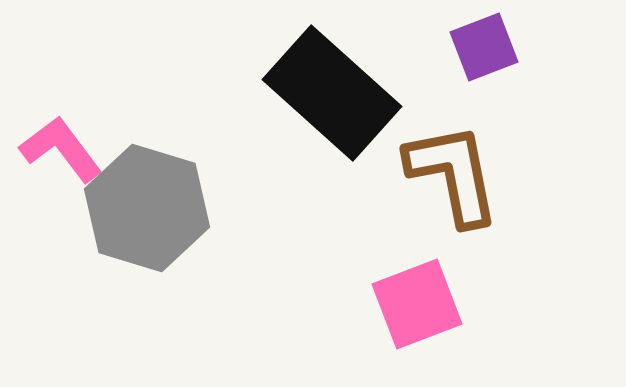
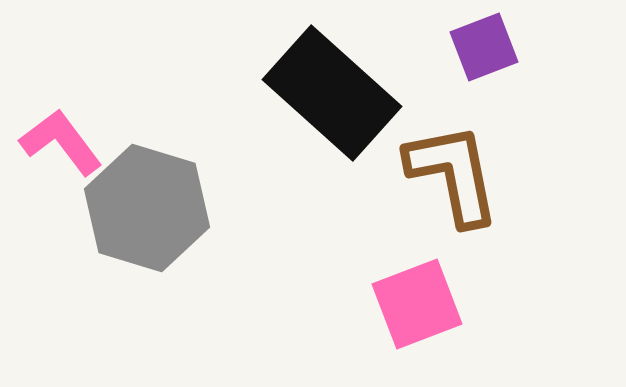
pink L-shape: moved 7 px up
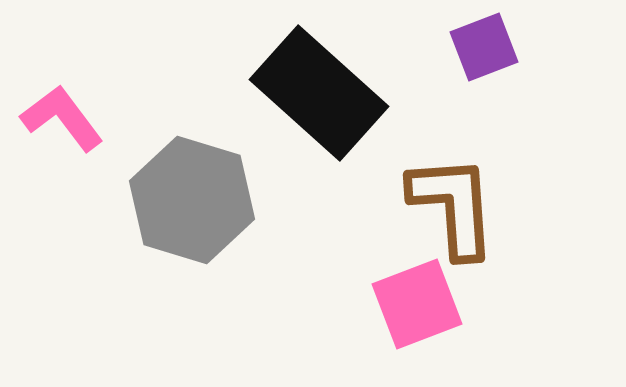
black rectangle: moved 13 px left
pink L-shape: moved 1 px right, 24 px up
brown L-shape: moved 32 px down; rotated 7 degrees clockwise
gray hexagon: moved 45 px right, 8 px up
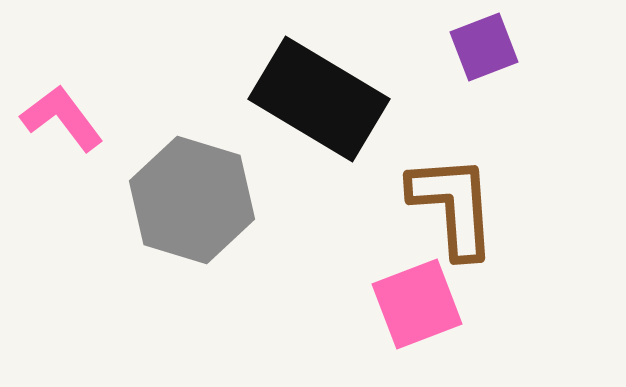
black rectangle: moved 6 px down; rotated 11 degrees counterclockwise
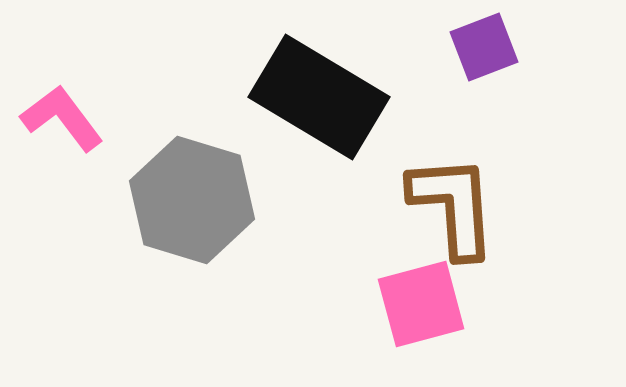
black rectangle: moved 2 px up
pink square: moved 4 px right; rotated 6 degrees clockwise
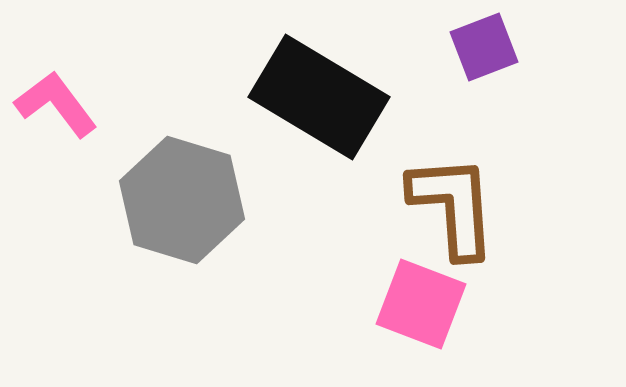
pink L-shape: moved 6 px left, 14 px up
gray hexagon: moved 10 px left
pink square: rotated 36 degrees clockwise
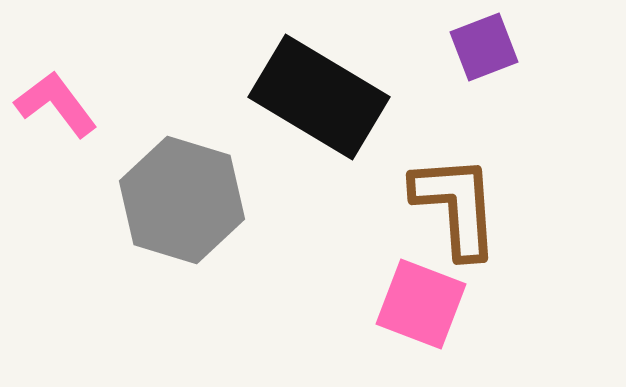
brown L-shape: moved 3 px right
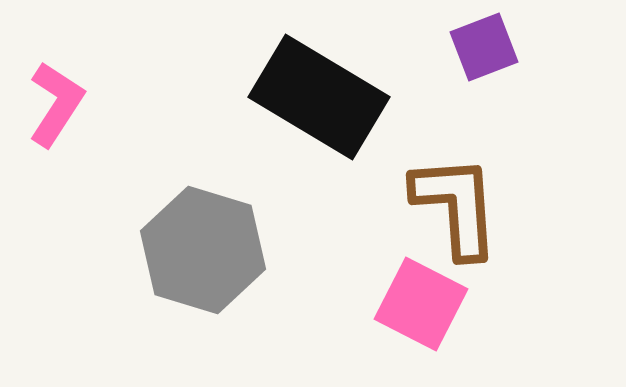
pink L-shape: rotated 70 degrees clockwise
gray hexagon: moved 21 px right, 50 px down
pink square: rotated 6 degrees clockwise
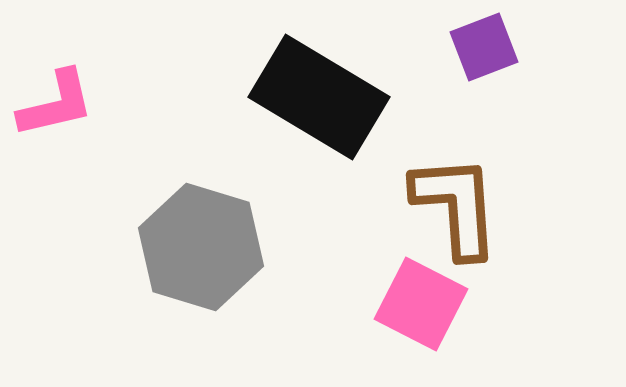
pink L-shape: rotated 44 degrees clockwise
gray hexagon: moved 2 px left, 3 px up
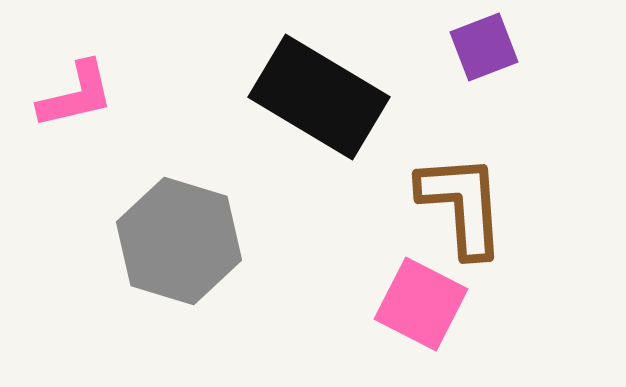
pink L-shape: moved 20 px right, 9 px up
brown L-shape: moved 6 px right, 1 px up
gray hexagon: moved 22 px left, 6 px up
